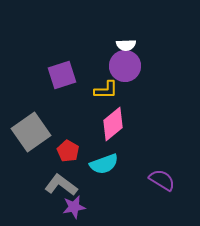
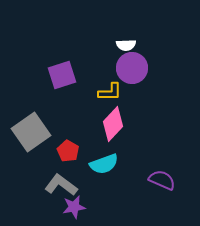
purple circle: moved 7 px right, 2 px down
yellow L-shape: moved 4 px right, 2 px down
pink diamond: rotated 8 degrees counterclockwise
purple semicircle: rotated 8 degrees counterclockwise
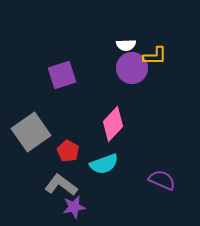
yellow L-shape: moved 45 px right, 36 px up
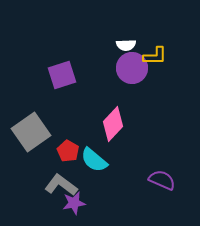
cyan semicircle: moved 10 px left, 4 px up; rotated 60 degrees clockwise
purple star: moved 4 px up
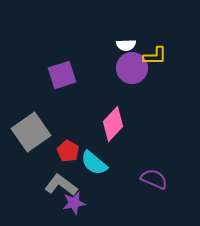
cyan semicircle: moved 3 px down
purple semicircle: moved 8 px left, 1 px up
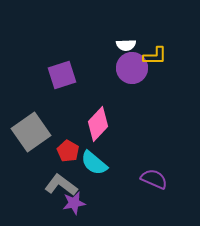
pink diamond: moved 15 px left
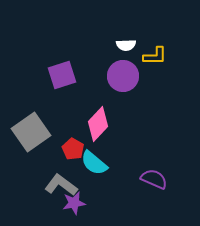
purple circle: moved 9 px left, 8 px down
red pentagon: moved 5 px right, 2 px up
